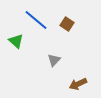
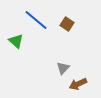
gray triangle: moved 9 px right, 8 px down
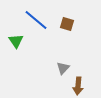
brown square: rotated 16 degrees counterclockwise
green triangle: rotated 14 degrees clockwise
brown arrow: moved 2 px down; rotated 60 degrees counterclockwise
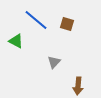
green triangle: rotated 28 degrees counterclockwise
gray triangle: moved 9 px left, 6 px up
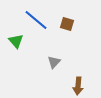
green triangle: rotated 21 degrees clockwise
